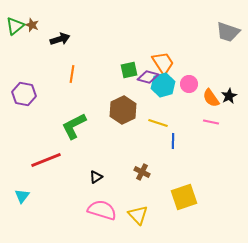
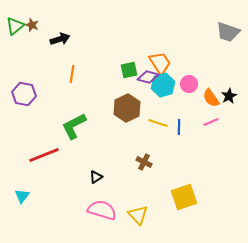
orange trapezoid: moved 3 px left
brown hexagon: moved 4 px right, 2 px up
pink line: rotated 35 degrees counterclockwise
blue line: moved 6 px right, 14 px up
red line: moved 2 px left, 5 px up
brown cross: moved 2 px right, 10 px up
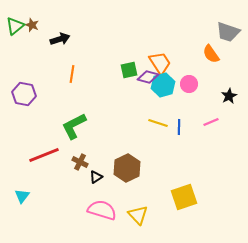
orange semicircle: moved 44 px up
brown hexagon: moved 60 px down
brown cross: moved 64 px left
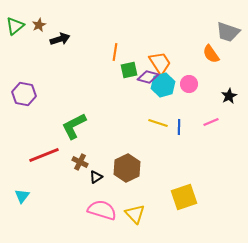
brown star: moved 7 px right; rotated 24 degrees clockwise
orange line: moved 43 px right, 22 px up
yellow triangle: moved 3 px left, 1 px up
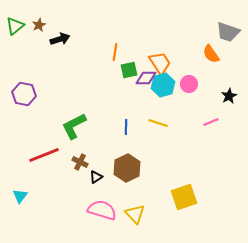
purple diamond: moved 2 px left, 1 px down; rotated 15 degrees counterclockwise
blue line: moved 53 px left
cyan triangle: moved 2 px left
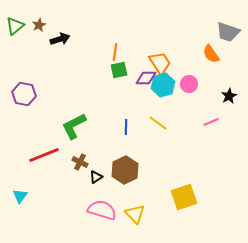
green square: moved 10 px left
yellow line: rotated 18 degrees clockwise
brown hexagon: moved 2 px left, 2 px down
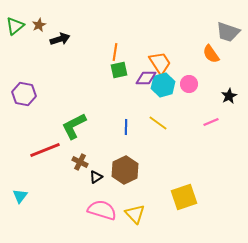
red line: moved 1 px right, 5 px up
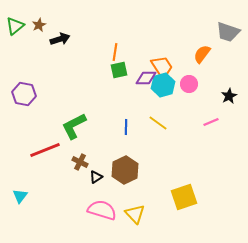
orange semicircle: moved 9 px left; rotated 72 degrees clockwise
orange trapezoid: moved 2 px right, 4 px down
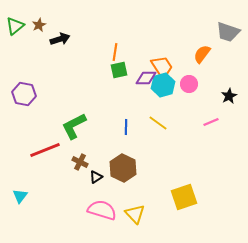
brown hexagon: moved 2 px left, 2 px up; rotated 8 degrees counterclockwise
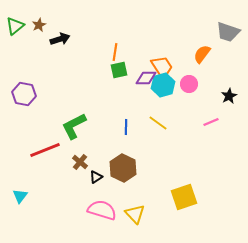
brown cross: rotated 14 degrees clockwise
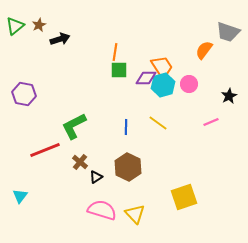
orange semicircle: moved 2 px right, 4 px up
green square: rotated 12 degrees clockwise
brown hexagon: moved 5 px right, 1 px up
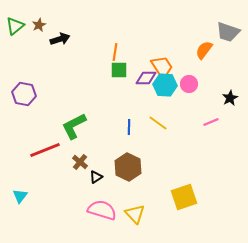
cyan hexagon: moved 2 px right; rotated 20 degrees clockwise
black star: moved 1 px right, 2 px down
blue line: moved 3 px right
